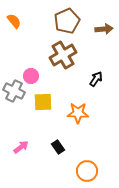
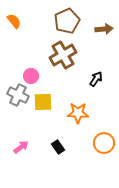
gray cross: moved 4 px right, 4 px down
orange circle: moved 17 px right, 28 px up
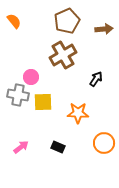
pink circle: moved 1 px down
gray cross: rotated 15 degrees counterclockwise
black rectangle: rotated 32 degrees counterclockwise
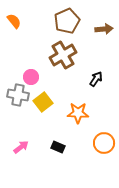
yellow square: rotated 36 degrees counterclockwise
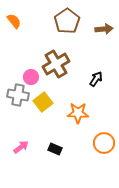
brown pentagon: rotated 10 degrees counterclockwise
brown cross: moved 7 px left, 9 px down
black rectangle: moved 3 px left, 2 px down
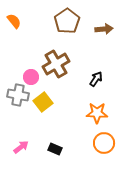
orange star: moved 19 px right
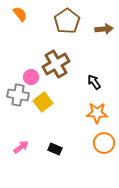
orange semicircle: moved 6 px right, 7 px up
black arrow: moved 2 px left, 3 px down; rotated 70 degrees counterclockwise
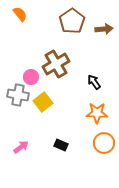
brown pentagon: moved 5 px right
black rectangle: moved 6 px right, 4 px up
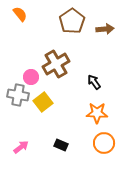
brown arrow: moved 1 px right
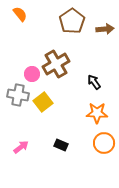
pink circle: moved 1 px right, 3 px up
